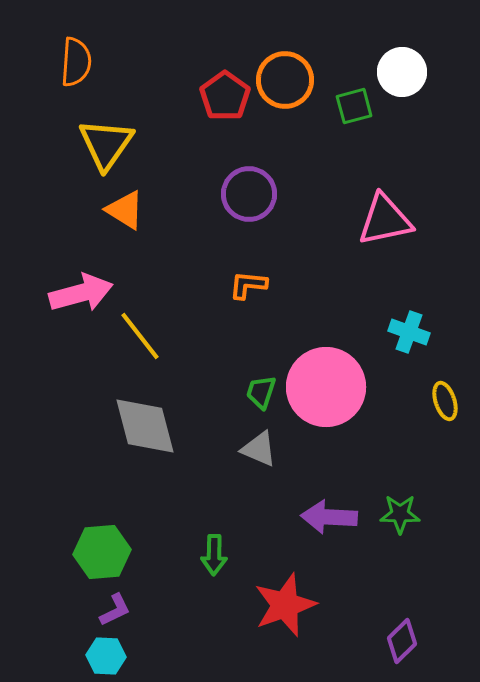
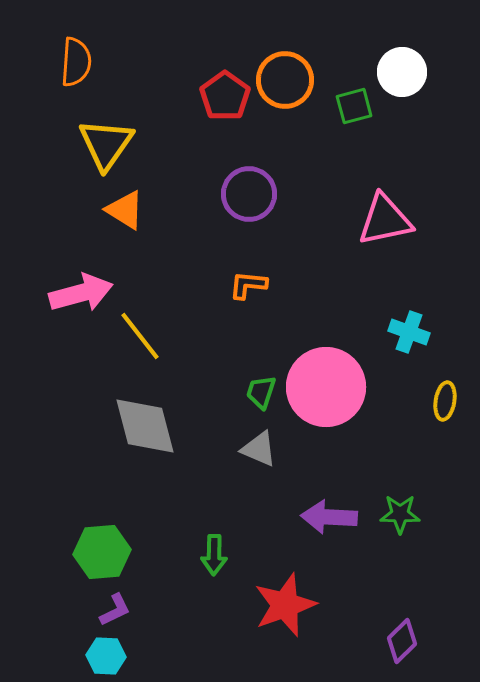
yellow ellipse: rotated 27 degrees clockwise
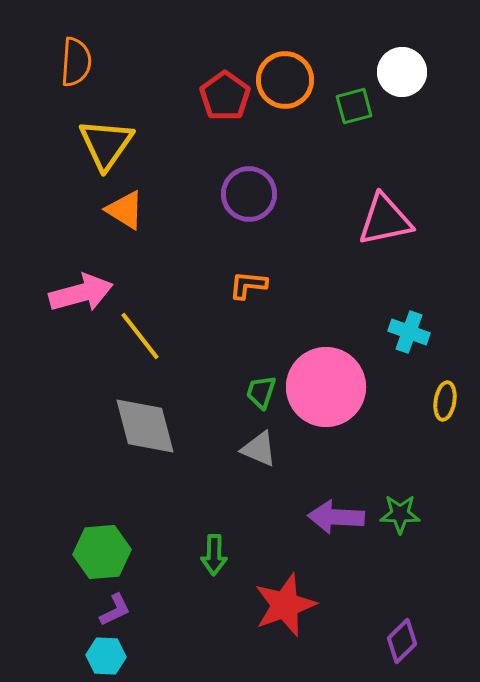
purple arrow: moved 7 px right
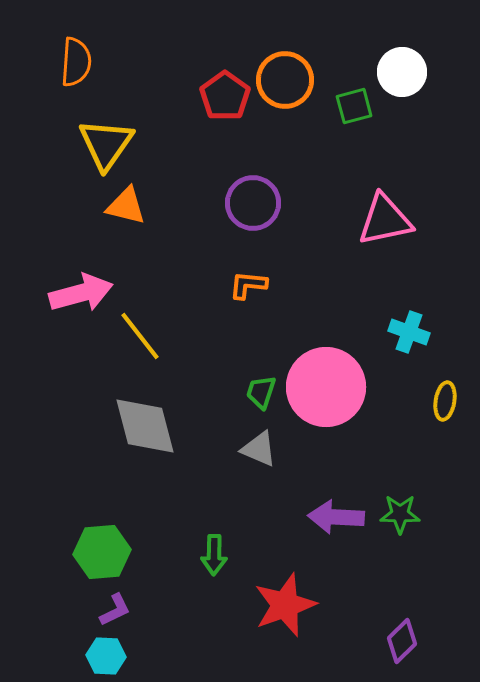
purple circle: moved 4 px right, 9 px down
orange triangle: moved 1 px right, 4 px up; rotated 18 degrees counterclockwise
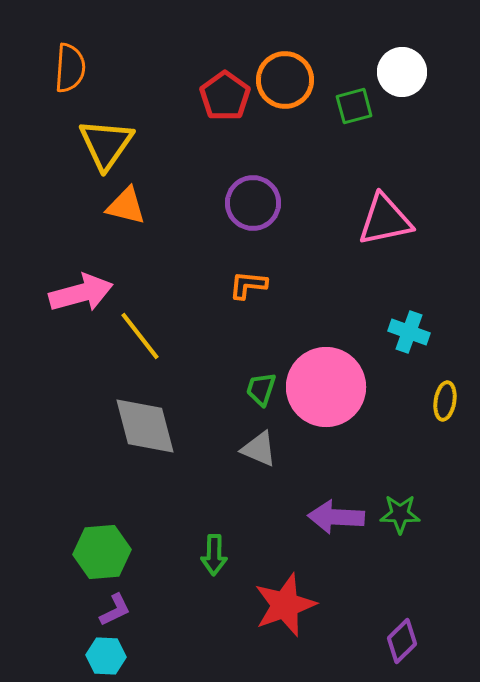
orange semicircle: moved 6 px left, 6 px down
green trapezoid: moved 3 px up
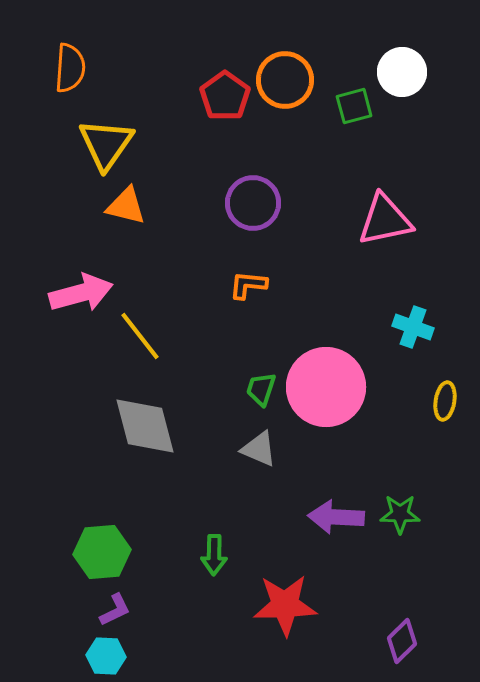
cyan cross: moved 4 px right, 5 px up
red star: rotated 18 degrees clockwise
